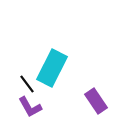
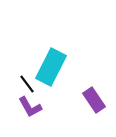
cyan rectangle: moved 1 px left, 1 px up
purple rectangle: moved 2 px left, 1 px up
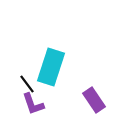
cyan rectangle: rotated 9 degrees counterclockwise
purple L-shape: moved 3 px right, 3 px up; rotated 10 degrees clockwise
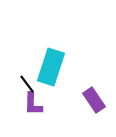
purple L-shape: rotated 20 degrees clockwise
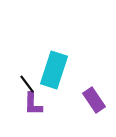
cyan rectangle: moved 3 px right, 3 px down
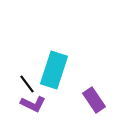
purple L-shape: rotated 65 degrees counterclockwise
